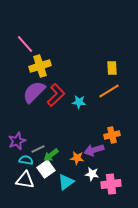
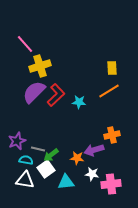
gray line: rotated 40 degrees clockwise
cyan triangle: rotated 30 degrees clockwise
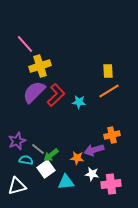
yellow rectangle: moved 4 px left, 3 px down
gray line: rotated 24 degrees clockwise
white triangle: moved 8 px left, 6 px down; rotated 24 degrees counterclockwise
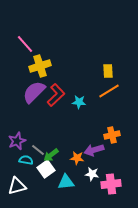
gray line: moved 1 px down
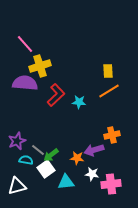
purple semicircle: moved 9 px left, 9 px up; rotated 50 degrees clockwise
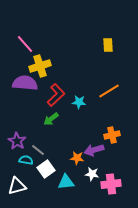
yellow rectangle: moved 26 px up
purple star: rotated 18 degrees counterclockwise
green arrow: moved 36 px up
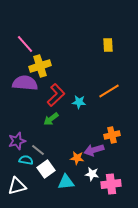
purple star: rotated 24 degrees clockwise
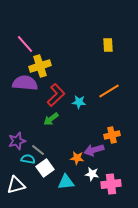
cyan semicircle: moved 2 px right, 1 px up
white square: moved 1 px left, 1 px up
white triangle: moved 1 px left, 1 px up
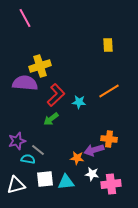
pink line: moved 26 px up; rotated 12 degrees clockwise
orange cross: moved 3 px left, 4 px down; rotated 21 degrees clockwise
white square: moved 11 px down; rotated 30 degrees clockwise
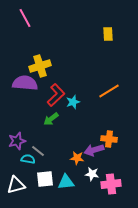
yellow rectangle: moved 11 px up
cyan star: moved 6 px left; rotated 24 degrees counterclockwise
gray line: moved 1 px down
